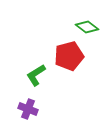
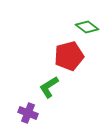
green L-shape: moved 13 px right, 12 px down
purple cross: moved 4 px down
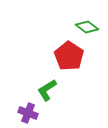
red pentagon: rotated 24 degrees counterclockwise
green L-shape: moved 2 px left, 3 px down
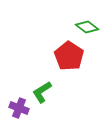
green L-shape: moved 5 px left, 2 px down
purple cross: moved 9 px left, 5 px up
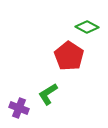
green diamond: rotated 10 degrees counterclockwise
green L-shape: moved 6 px right, 2 px down
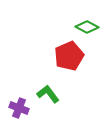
red pentagon: rotated 16 degrees clockwise
green L-shape: rotated 85 degrees clockwise
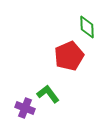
green diamond: rotated 60 degrees clockwise
purple cross: moved 6 px right
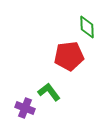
red pentagon: rotated 16 degrees clockwise
green L-shape: moved 1 px right, 2 px up
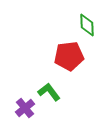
green diamond: moved 2 px up
purple cross: rotated 30 degrees clockwise
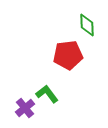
red pentagon: moved 1 px left, 1 px up
green L-shape: moved 2 px left, 2 px down
